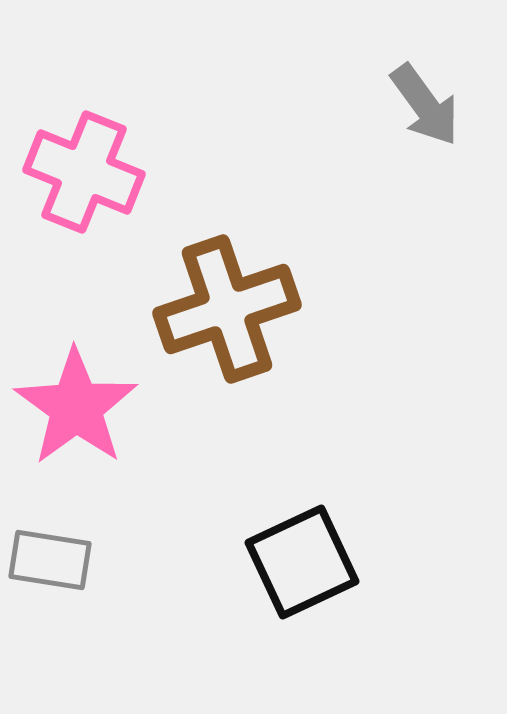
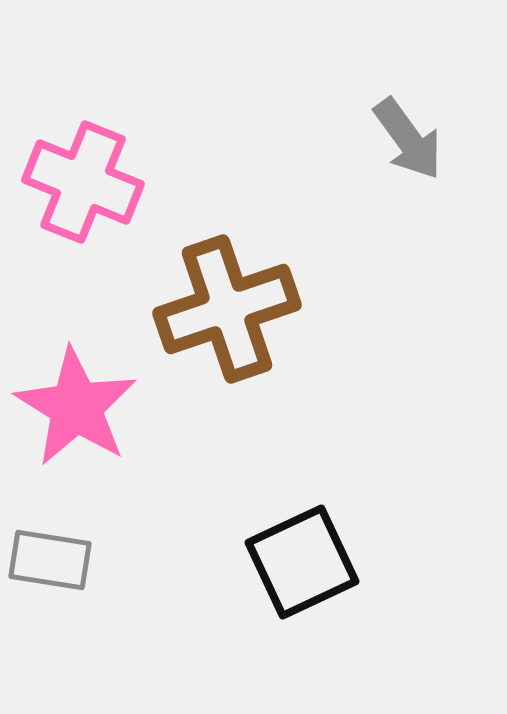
gray arrow: moved 17 px left, 34 px down
pink cross: moved 1 px left, 10 px down
pink star: rotated 4 degrees counterclockwise
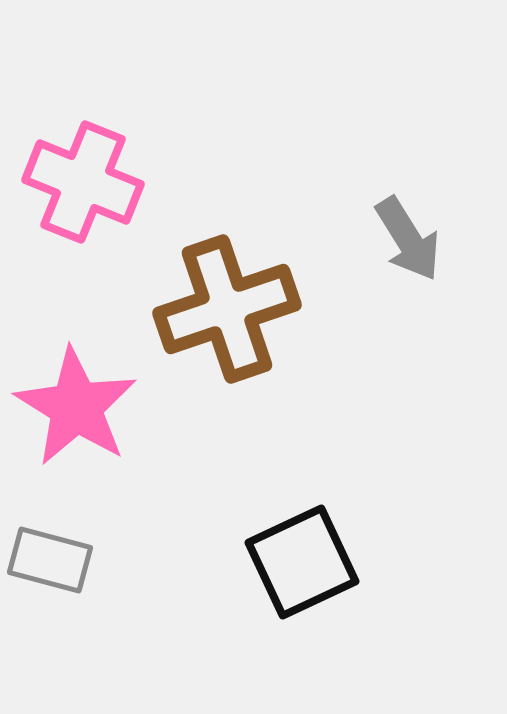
gray arrow: moved 100 px down; rotated 4 degrees clockwise
gray rectangle: rotated 6 degrees clockwise
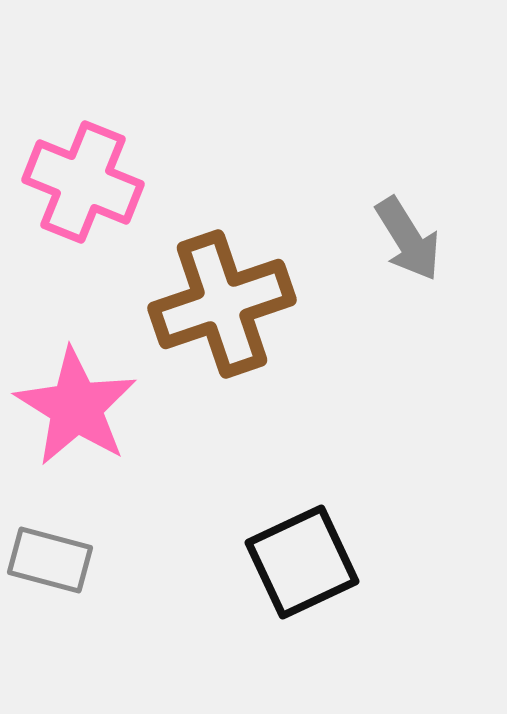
brown cross: moved 5 px left, 5 px up
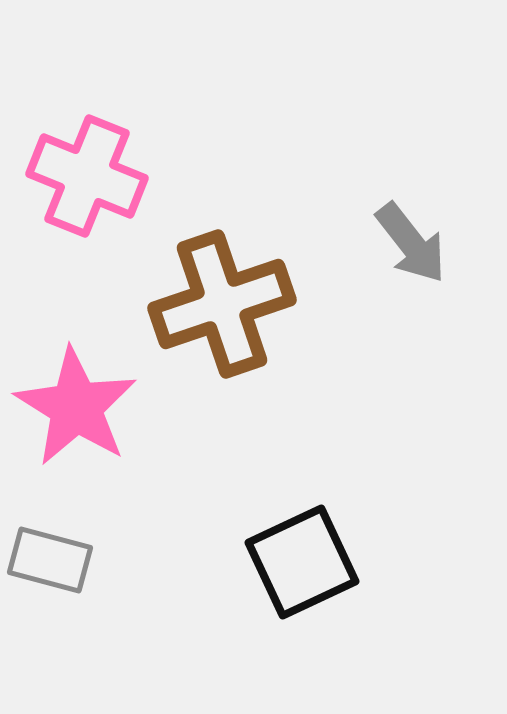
pink cross: moved 4 px right, 6 px up
gray arrow: moved 3 px right, 4 px down; rotated 6 degrees counterclockwise
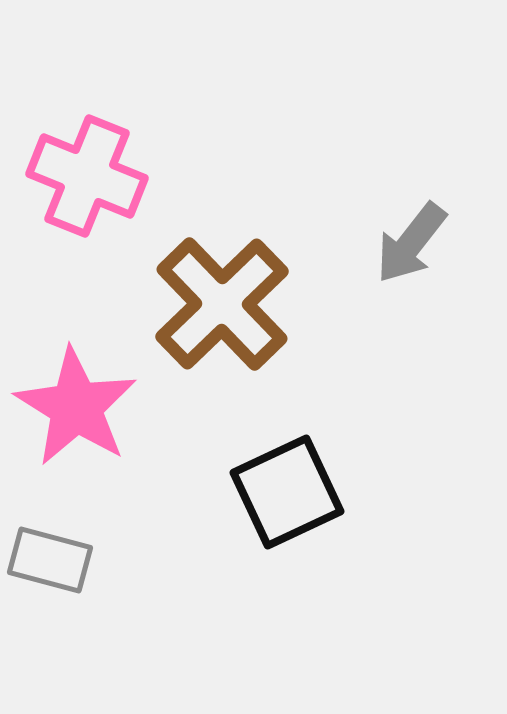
gray arrow: rotated 76 degrees clockwise
brown cross: rotated 25 degrees counterclockwise
black square: moved 15 px left, 70 px up
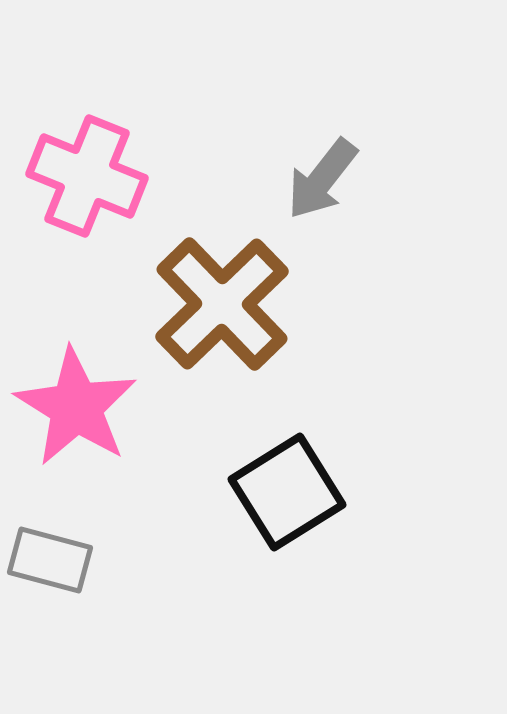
gray arrow: moved 89 px left, 64 px up
black square: rotated 7 degrees counterclockwise
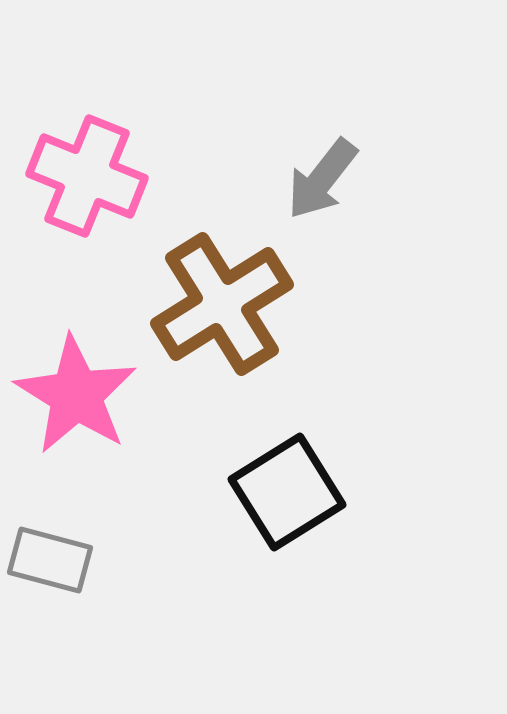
brown cross: rotated 12 degrees clockwise
pink star: moved 12 px up
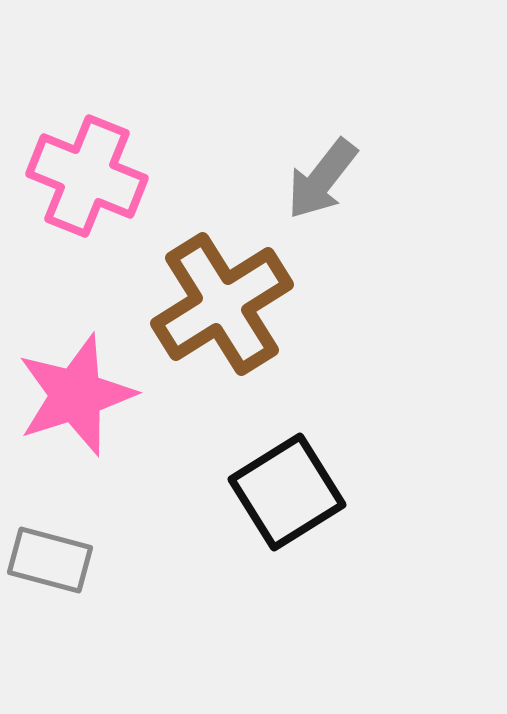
pink star: rotated 22 degrees clockwise
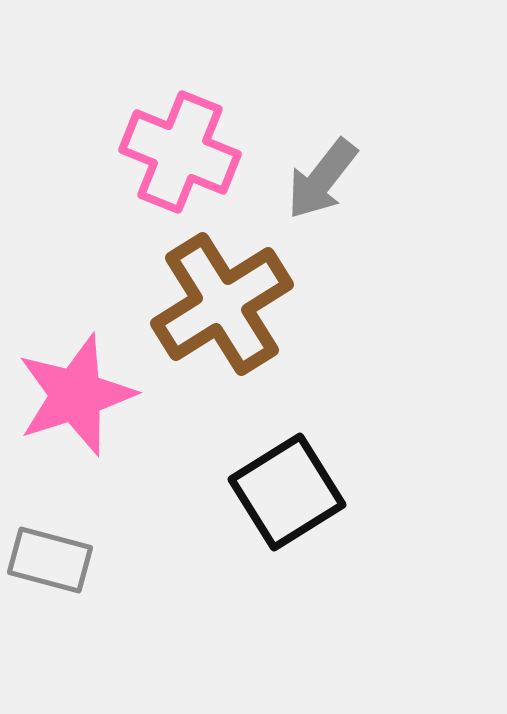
pink cross: moved 93 px right, 24 px up
